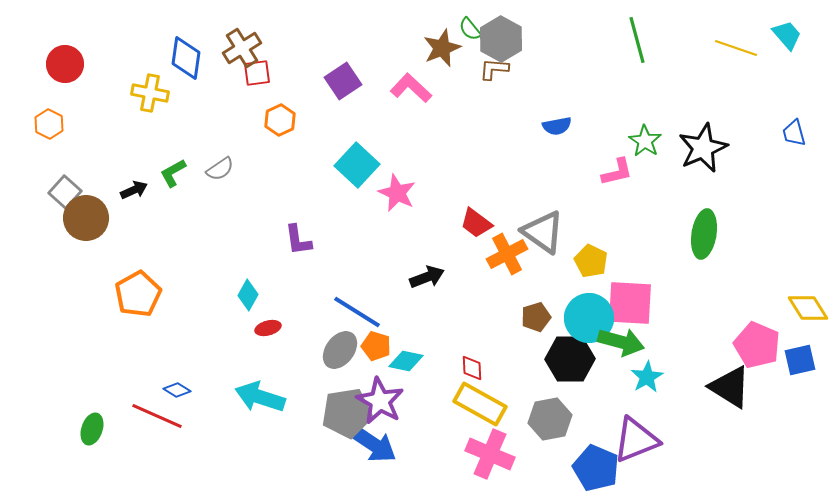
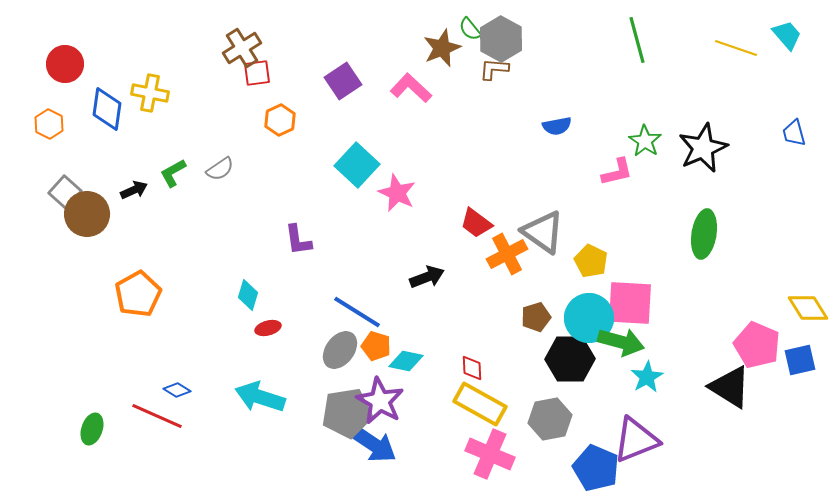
blue diamond at (186, 58): moved 79 px left, 51 px down
brown circle at (86, 218): moved 1 px right, 4 px up
cyan diamond at (248, 295): rotated 12 degrees counterclockwise
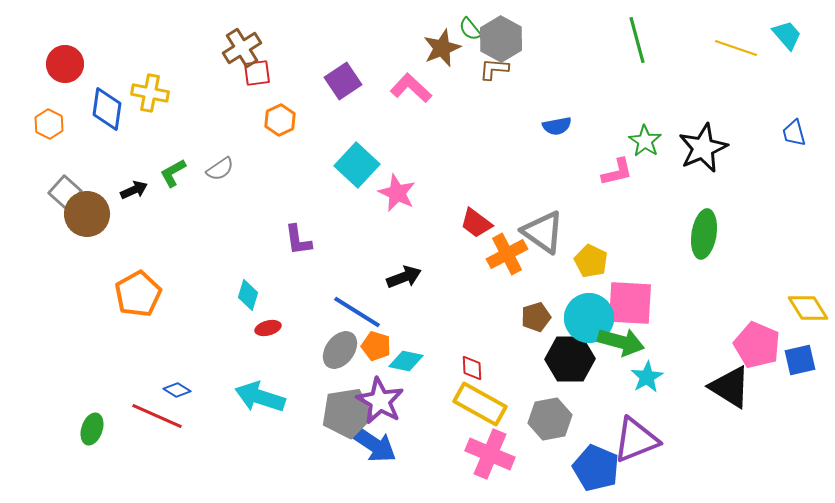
black arrow at (427, 277): moved 23 px left
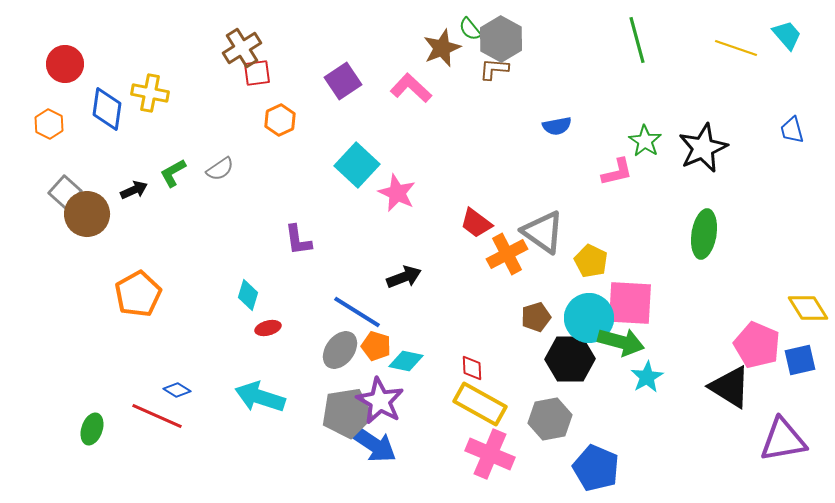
blue trapezoid at (794, 133): moved 2 px left, 3 px up
purple triangle at (636, 440): moved 147 px right; rotated 12 degrees clockwise
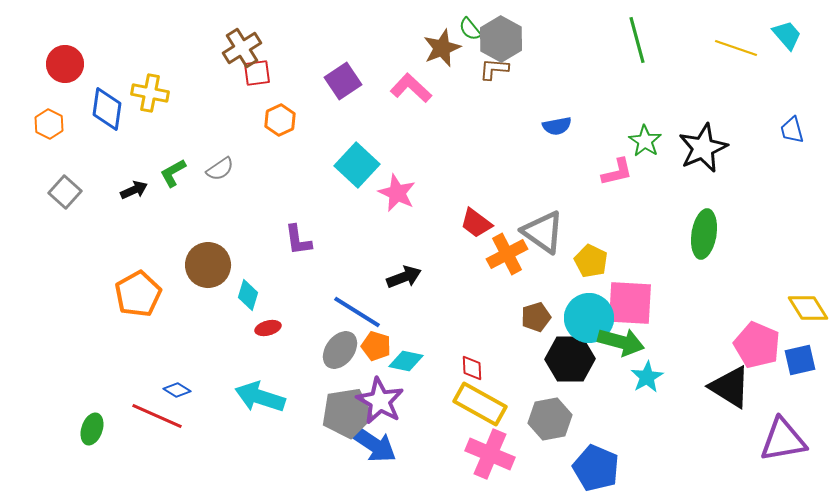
brown circle at (87, 214): moved 121 px right, 51 px down
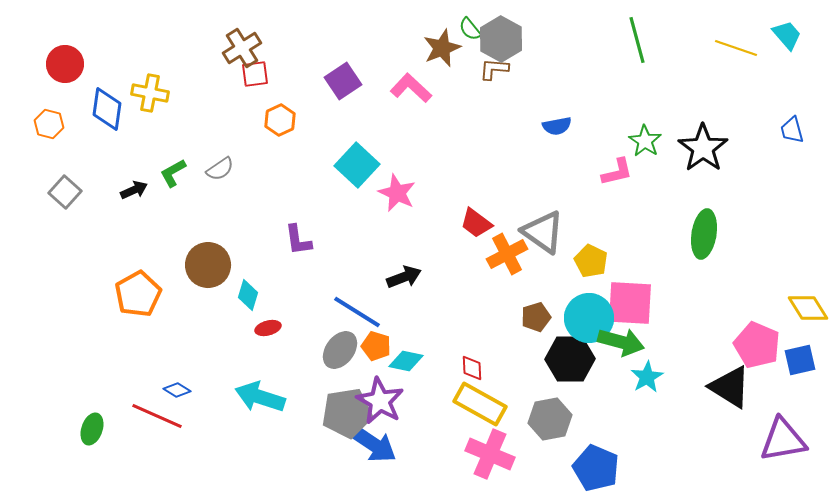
red square at (257, 73): moved 2 px left, 1 px down
orange hexagon at (49, 124): rotated 12 degrees counterclockwise
black star at (703, 148): rotated 12 degrees counterclockwise
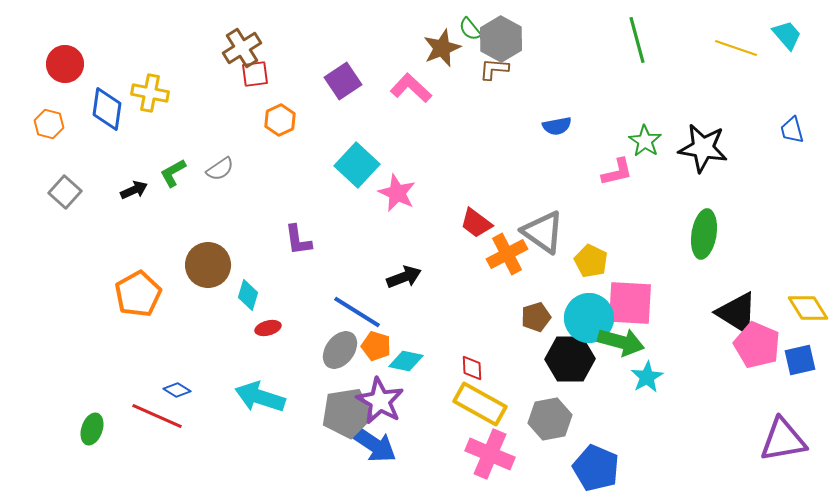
black star at (703, 148): rotated 27 degrees counterclockwise
black triangle at (730, 387): moved 7 px right, 74 px up
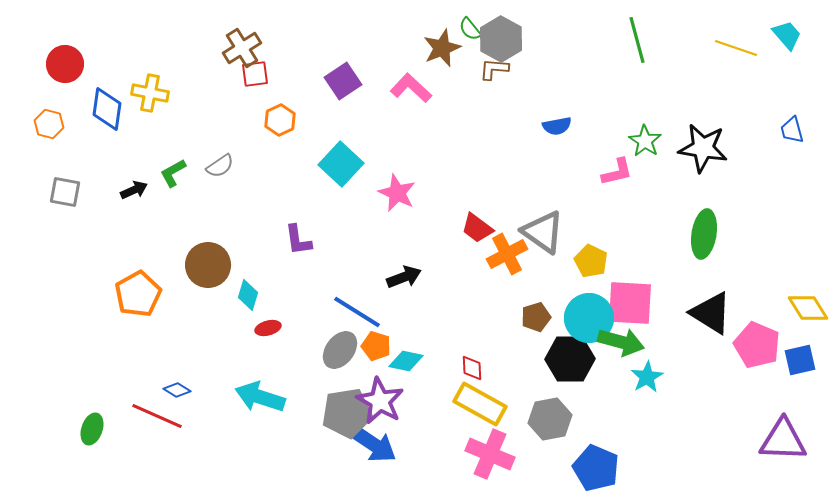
cyan square at (357, 165): moved 16 px left, 1 px up
gray semicircle at (220, 169): moved 3 px up
gray square at (65, 192): rotated 32 degrees counterclockwise
red trapezoid at (476, 223): moved 1 px right, 5 px down
black triangle at (737, 313): moved 26 px left
purple triangle at (783, 440): rotated 12 degrees clockwise
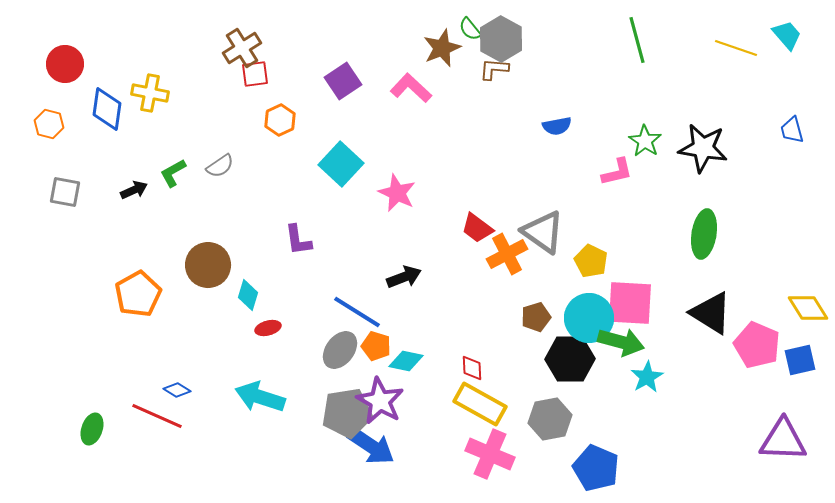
blue arrow at (373, 444): moved 2 px left, 2 px down
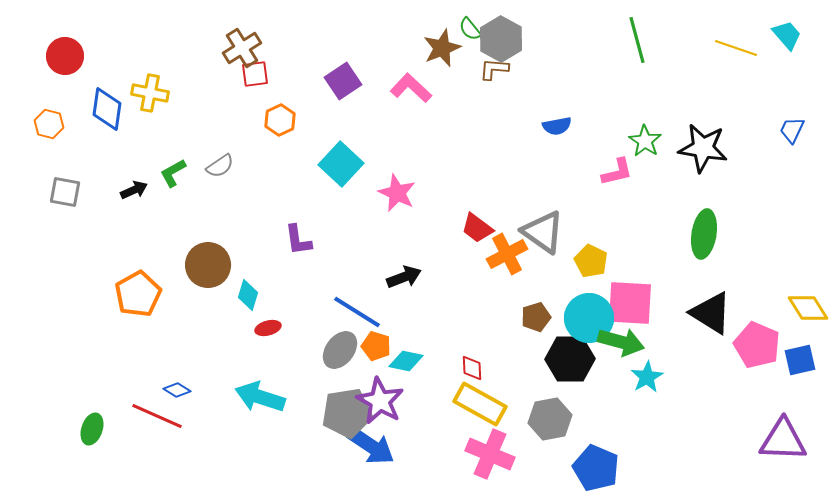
red circle at (65, 64): moved 8 px up
blue trapezoid at (792, 130): rotated 40 degrees clockwise
